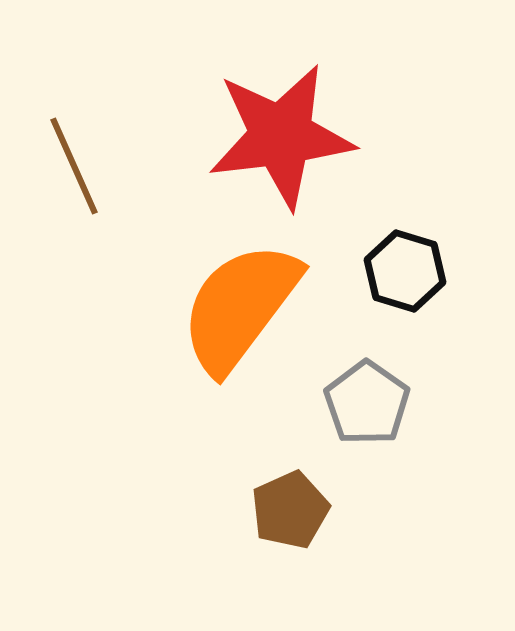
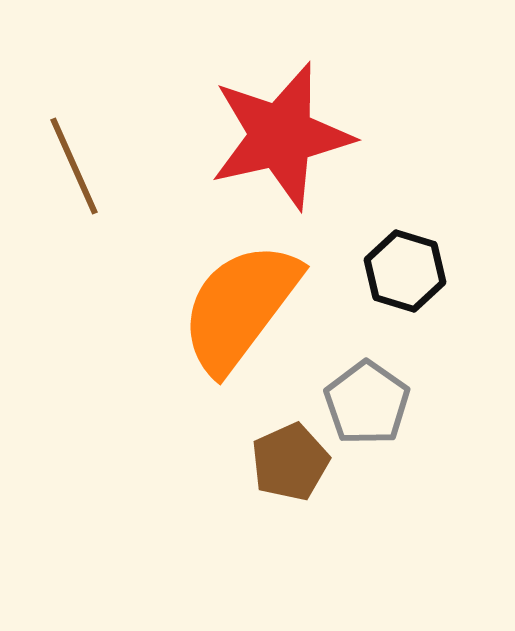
red star: rotated 6 degrees counterclockwise
brown pentagon: moved 48 px up
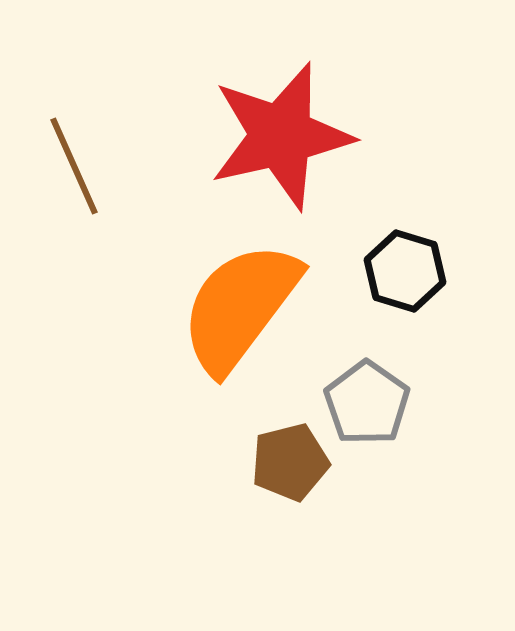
brown pentagon: rotated 10 degrees clockwise
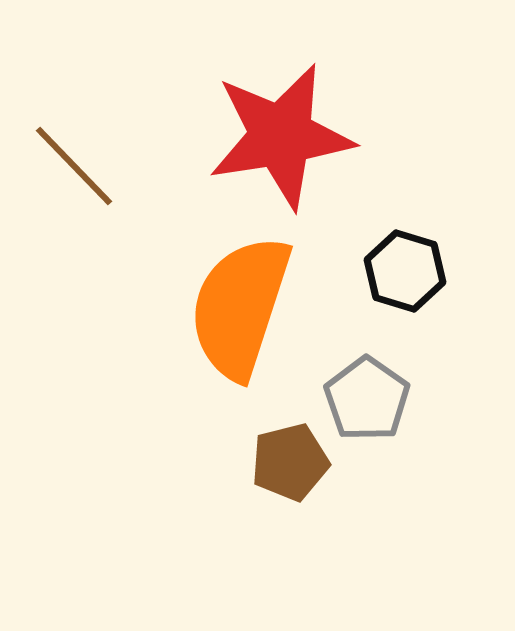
red star: rotated 4 degrees clockwise
brown line: rotated 20 degrees counterclockwise
orange semicircle: rotated 19 degrees counterclockwise
gray pentagon: moved 4 px up
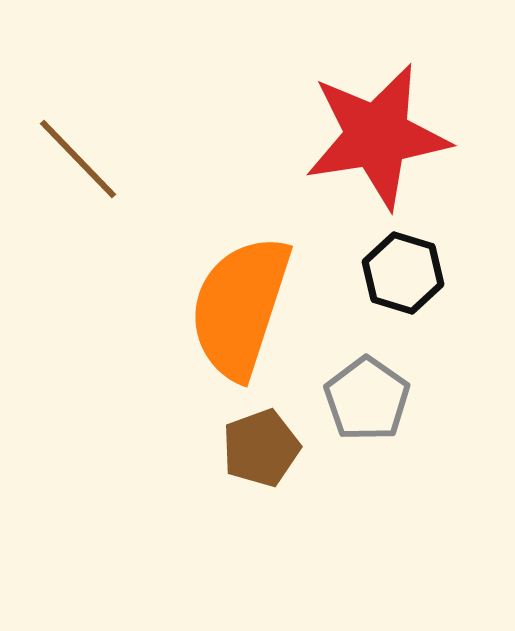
red star: moved 96 px right
brown line: moved 4 px right, 7 px up
black hexagon: moved 2 px left, 2 px down
brown pentagon: moved 29 px left, 14 px up; rotated 6 degrees counterclockwise
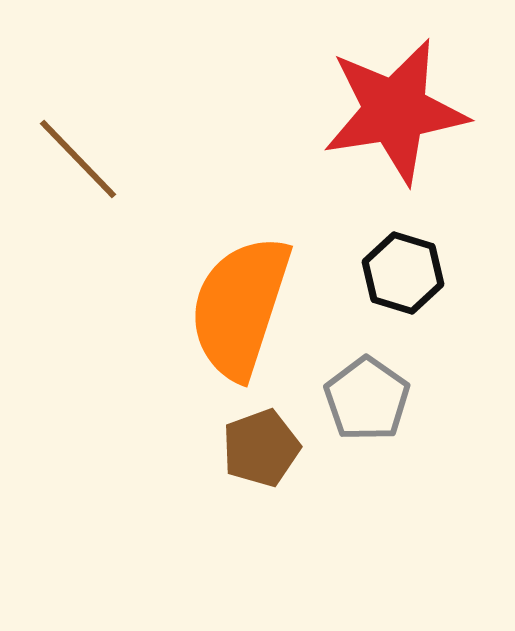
red star: moved 18 px right, 25 px up
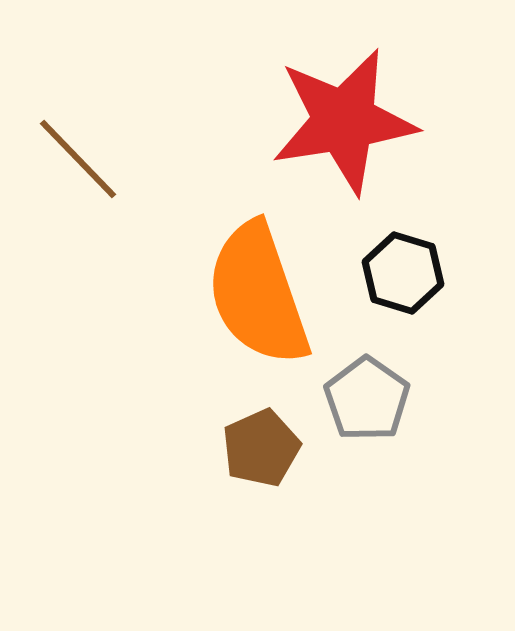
red star: moved 51 px left, 10 px down
orange semicircle: moved 18 px right, 13 px up; rotated 37 degrees counterclockwise
brown pentagon: rotated 4 degrees counterclockwise
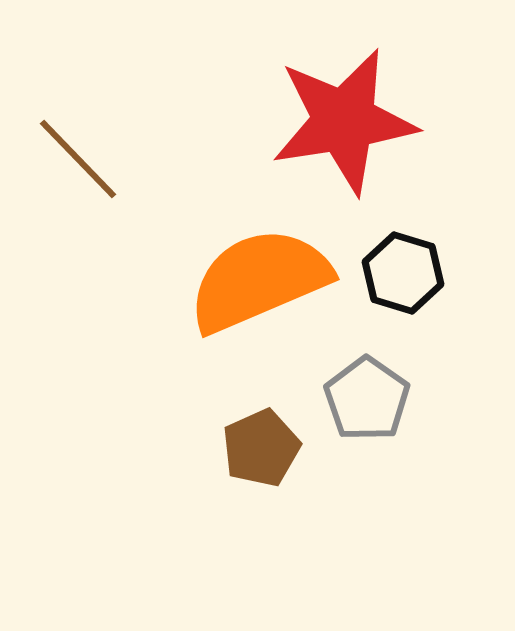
orange semicircle: moved 1 px right, 14 px up; rotated 86 degrees clockwise
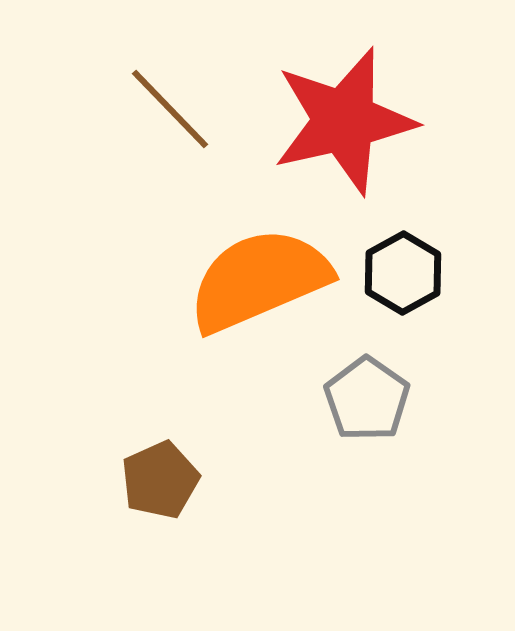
red star: rotated 4 degrees counterclockwise
brown line: moved 92 px right, 50 px up
black hexagon: rotated 14 degrees clockwise
brown pentagon: moved 101 px left, 32 px down
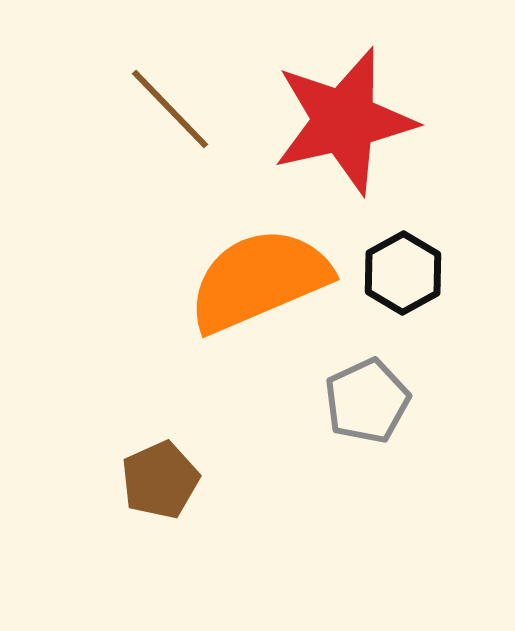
gray pentagon: moved 2 px down; rotated 12 degrees clockwise
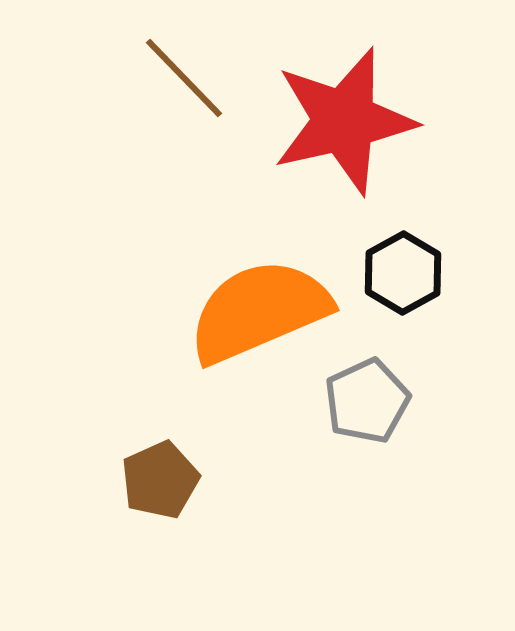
brown line: moved 14 px right, 31 px up
orange semicircle: moved 31 px down
